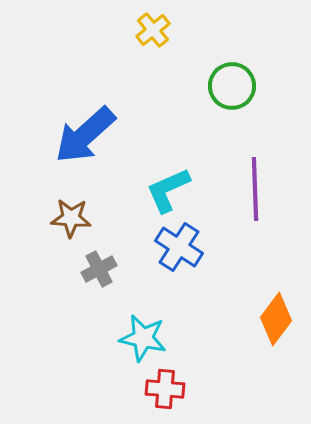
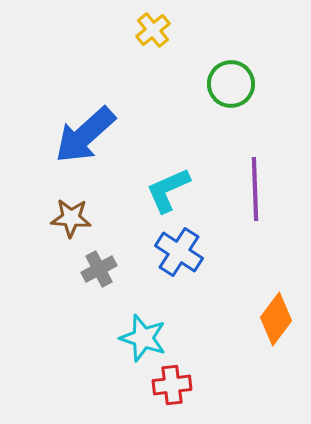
green circle: moved 1 px left, 2 px up
blue cross: moved 5 px down
cyan star: rotated 6 degrees clockwise
red cross: moved 7 px right, 4 px up; rotated 12 degrees counterclockwise
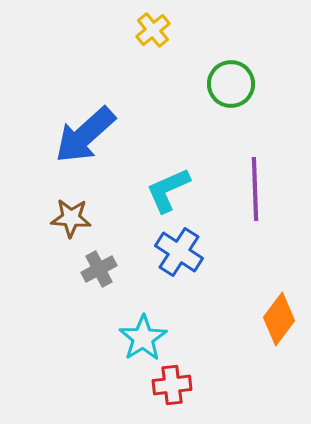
orange diamond: moved 3 px right
cyan star: rotated 21 degrees clockwise
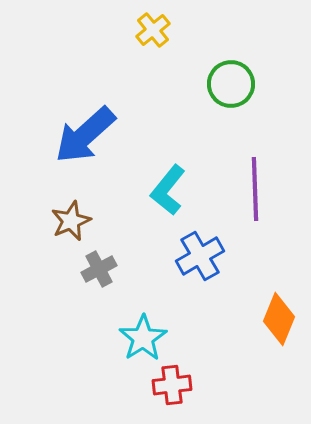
cyan L-shape: rotated 27 degrees counterclockwise
brown star: moved 3 px down; rotated 27 degrees counterclockwise
blue cross: moved 21 px right, 4 px down; rotated 27 degrees clockwise
orange diamond: rotated 15 degrees counterclockwise
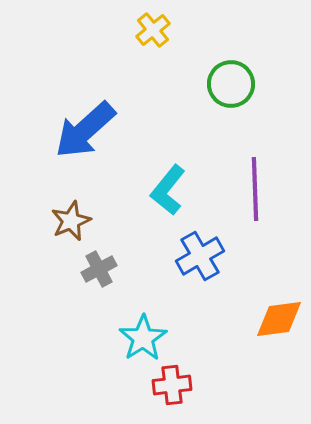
blue arrow: moved 5 px up
orange diamond: rotated 60 degrees clockwise
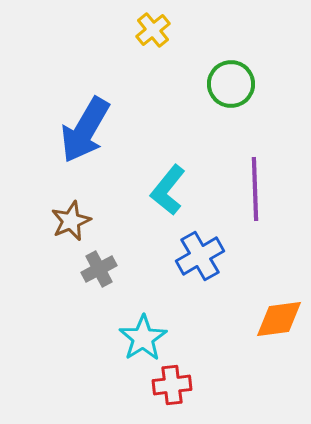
blue arrow: rotated 18 degrees counterclockwise
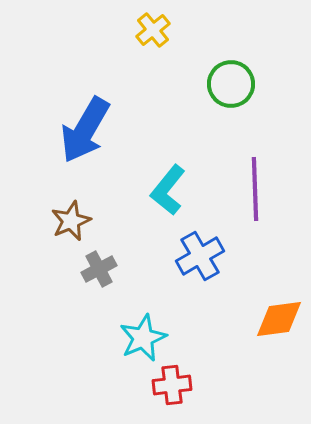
cyan star: rotated 9 degrees clockwise
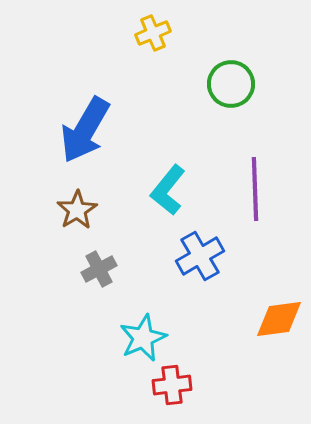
yellow cross: moved 3 px down; rotated 16 degrees clockwise
brown star: moved 6 px right, 11 px up; rotated 9 degrees counterclockwise
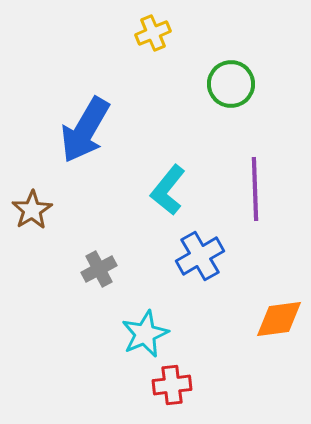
brown star: moved 45 px left
cyan star: moved 2 px right, 4 px up
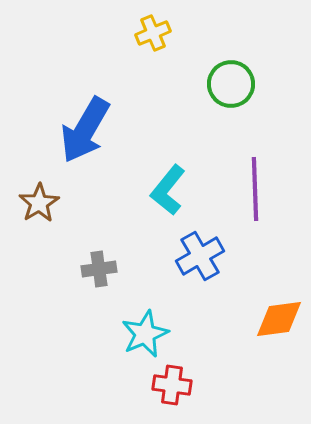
brown star: moved 7 px right, 7 px up
gray cross: rotated 20 degrees clockwise
red cross: rotated 15 degrees clockwise
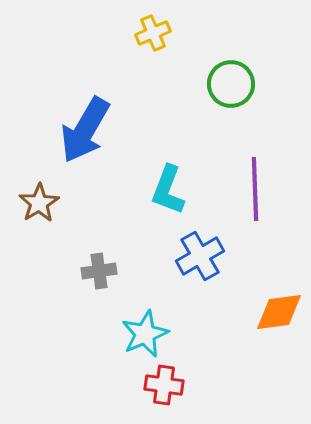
cyan L-shape: rotated 18 degrees counterclockwise
gray cross: moved 2 px down
orange diamond: moved 7 px up
red cross: moved 8 px left
